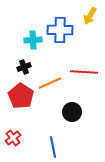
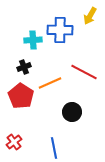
red line: rotated 24 degrees clockwise
red cross: moved 1 px right, 4 px down
blue line: moved 1 px right, 1 px down
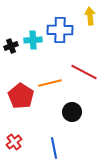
yellow arrow: rotated 144 degrees clockwise
black cross: moved 13 px left, 21 px up
orange line: rotated 10 degrees clockwise
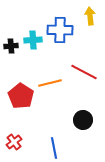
black cross: rotated 16 degrees clockwise
black circle: moved 11 px right, 8 px down
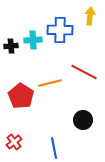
yellow arrow: rotated 12 degrees clockwise
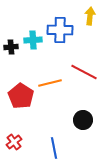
black cross: moved 1 px down
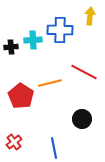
black circle: moved 1 px left, 1 px up
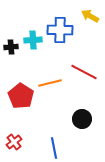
yellow arrow: rotated 66 degrees counterclockwise
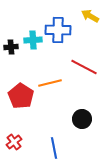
blue cross: moved 2 px left
red line: moved 5 px up
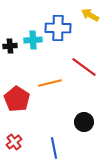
yellow arrow: moved 1 px up
blue cross: moved 2 px up
black cross: moved 1 px left, 1 px up
red line: rotated 8 degrees clockwise
red pentagon: moved 4 px left, 3 px down
black circle: moved 2 px right, 3 px down
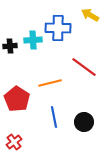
blue line: moved 31 px up
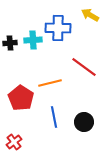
black cross: moved 3 px up
red pentagon: moved 4 px right, 1 px up
